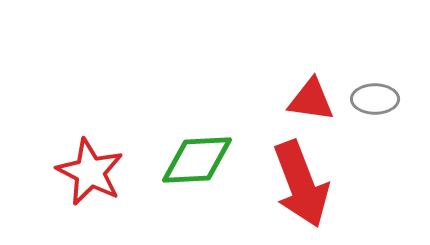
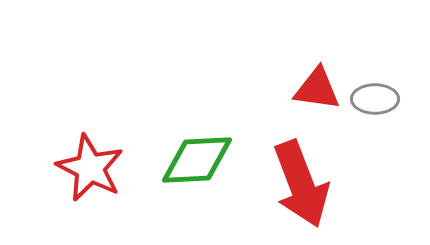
red triangle: moved 6 px right, 11 px up
red star: moved 4 px up
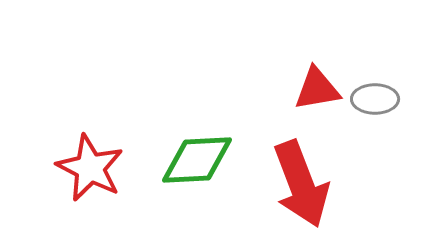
red triangle: rotated 18 degrees counterclockwise
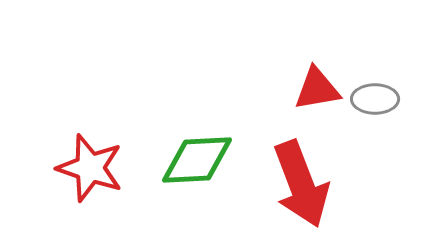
red star: rotated 8 degrees counterclockwise
